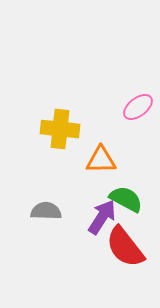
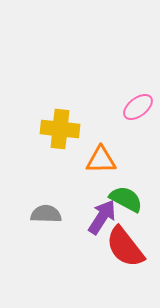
gray semicircle: moved 3 px down
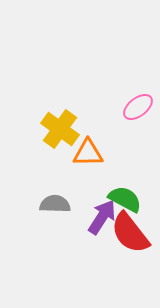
yellow cross: rotated 30 degrees clockwise
orange triangle: moved 13 px left, 7 px up
green semicircle: moved 1 px left
gray semicircle: moved 9 px right, 10 px up
red semicircle: moved 5 px right, 14 px up
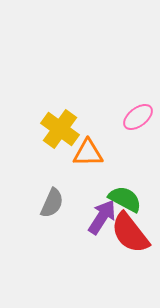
pink ellipse: moved 10 px down
gray semicircle: moved 3 px left, 1 px up; rotated 112 degrees clockwise
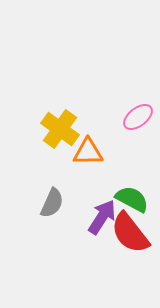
orange triangle: moved 1 px up
green semicircle: moved 7 px right
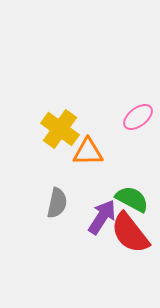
gray semicircle: moved 5 px right; rotated 12 degrees counterclockwise
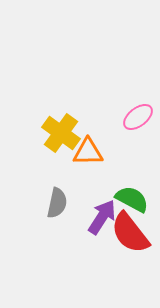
yellow cross: moved 1 px right, 4 px down
